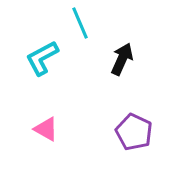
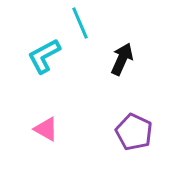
cyan L-shape: moved 2 px right, 2 px up
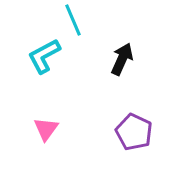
cyan line: moved 7 px left, 3 px up
pink triangle: rotated 36 degrees clockwise
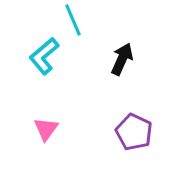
cyan L-shape: rotated 12 degrees counterclockwise
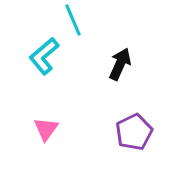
black arrow: moved 2 px left, 5 px down
purple pentagon: rotated 21 degrees clockwise
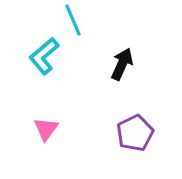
black arrow: moved 2 px right
purple pentagon: moved 1 px right, 1 px down
